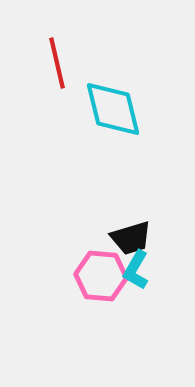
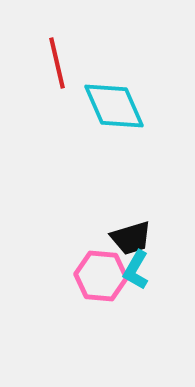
cyan diamond: moved 1 px right, 3 px up; rotated 10 degrees counterclockwise
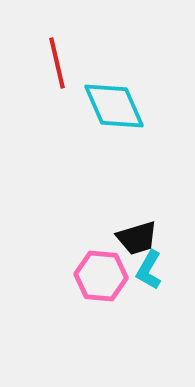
black trapezoid: moved 6 px right
cyan L-shape: moved 13 px right
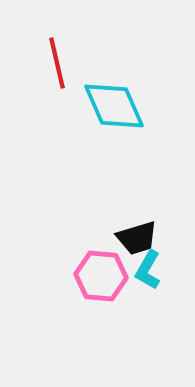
cyan L-shape: moved 1 px left
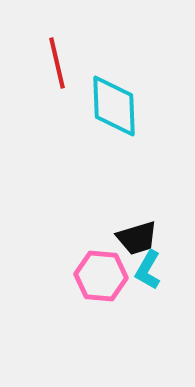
cyan diamond: rotated 22 degrees clockwise
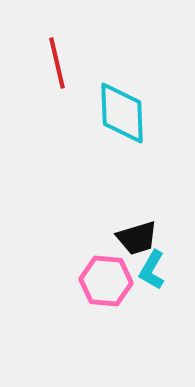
cyan diamond: moved 8 px right, 7 px down
cyan L-shape: moved 4 px right
pink hexagon: moved 5 px right, 5 px down
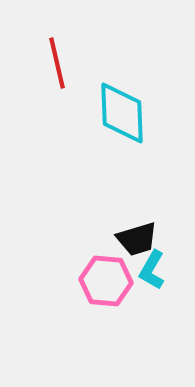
black trapezoid: moved 1 px down
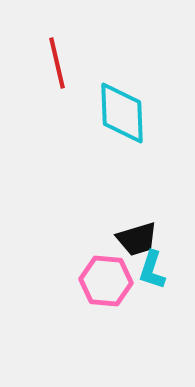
cyan L-shape: rotated 12 degrees counterclockwise
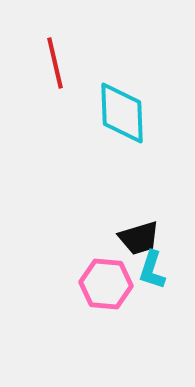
red line: moved 2 px left
black trapezoid: moved 2 px right, 1 px up
pink hexagon: moved 3 px down
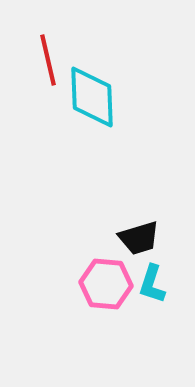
red line: moved 7 px left, 3 px up
cyan diamond: moved 30 px left, 16 px up
cyan L-shape: moved 14 px down
